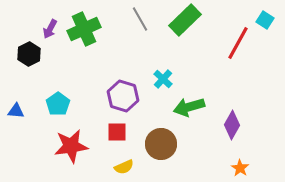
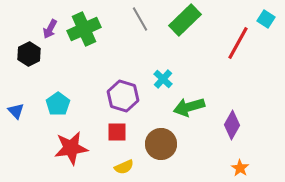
cyan square: moved 1 px right, 1 px up
blue triangle: rotated 42 degrees clockwise
red star: moved 2 px down
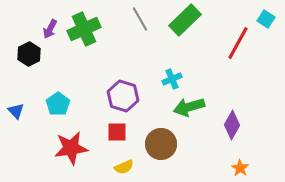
cyan cross: moved 9 px right; rotated 24 degrees clockwise
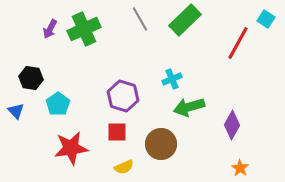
black hexagon: moved 2 px right, 24 px down; rotated 25 degrees counterclockwise
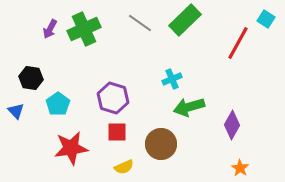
gray line: moved 4 px down; rotated 25 degrees counterclockwise
purple hexagon: moved 10 px left, 2 px down
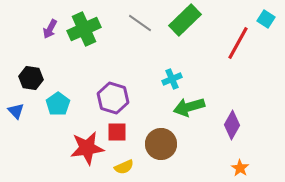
red star: moved 16 px right
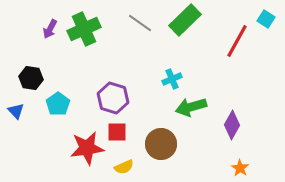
red line: moved 1 px left, 2 px up
green arrow: moved 2 px right
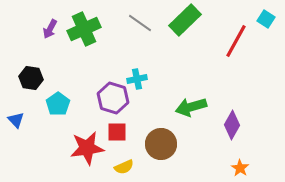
red line: moved 1 px left
cyan cross: moved 35 px left; rotated 12 degrees clockwise
blue triangle: moved 9 px down
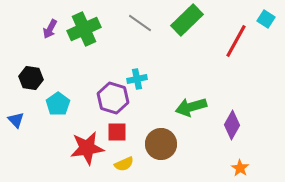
green rectangle: moved 2 px right
yellow semicircle: moved 3 px up
